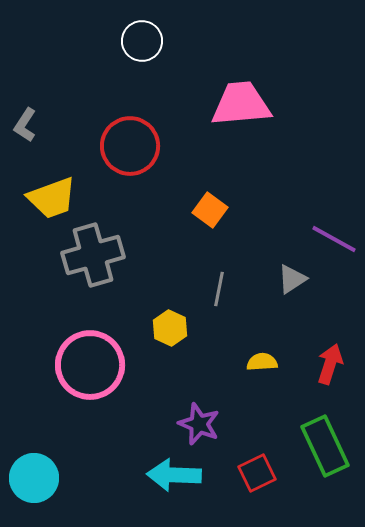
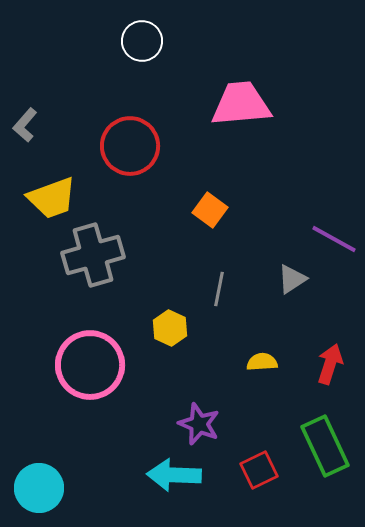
gray L-shape: rotated 8 degrees clockwise
red square: moved 2 px right, 3 px up
cyan circle: moved 5 px right, 10 px down
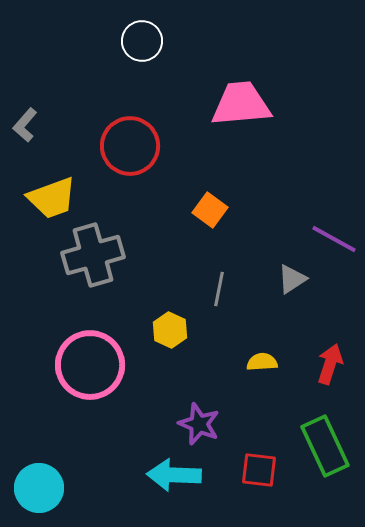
yellow hexagon: moved 2 px down
red square: rotated 33 degrees clockwise
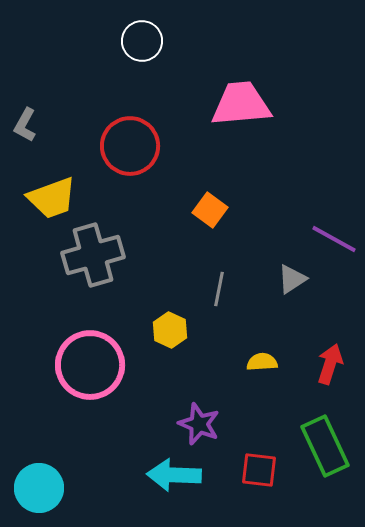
gray L-shape: rotated 12 degrees counterclockwise
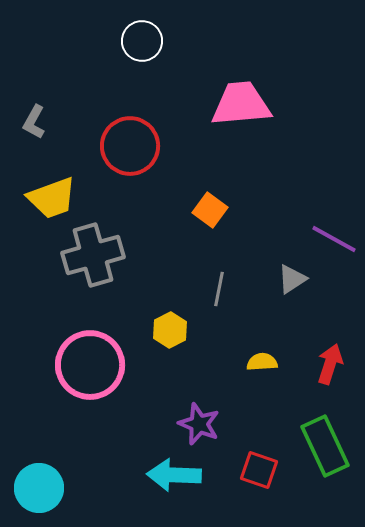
gray L-shape: moved 9 px right, 3 px up
yellow hexagon: rotated 8 degrees clockwise
red square: rotated 12 degrees clockwise
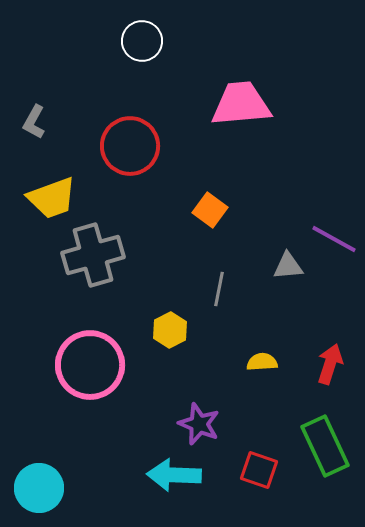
gray triangle: moved 4 px left, 13 px up; rotated 28 degrees clockwise
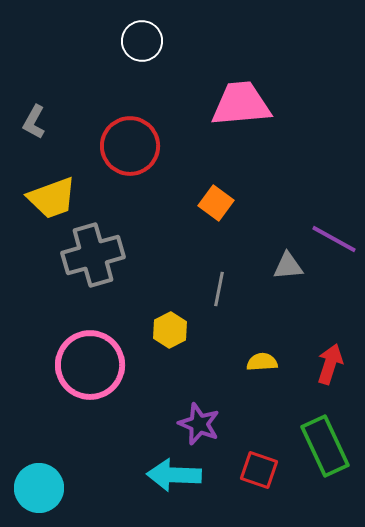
orange square: moved 6 px right, 7 px up
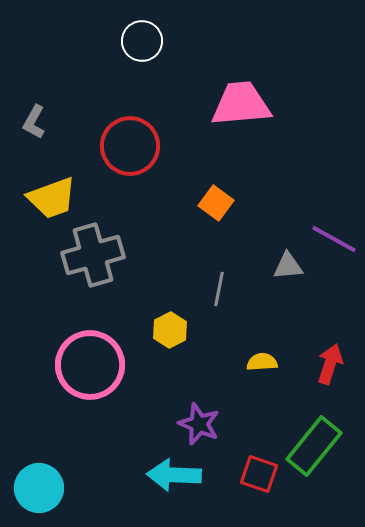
green rectangle: moved 11 px left; rotated 64 degrees clockwise
red square: moved 4 px down
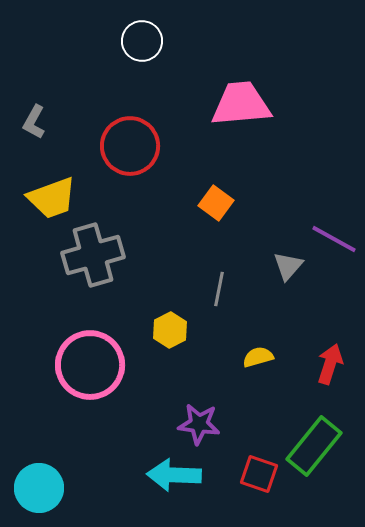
gray triangle: rotated 44 degrees counterclockwise
yellow semicircle: moved 4 px left, 5 px up; rotated 12 degrees counterclockwise
purple star: rotated 15 degrees counterclockwise
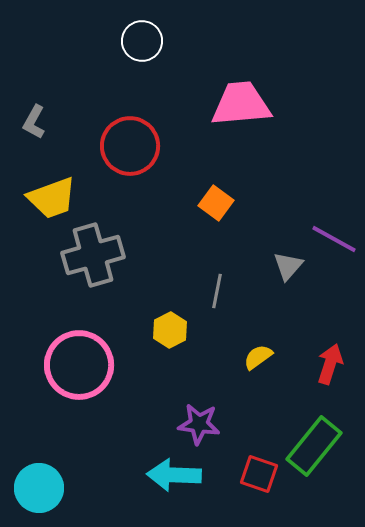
gray line: moved 2 px left, 2 px down
yellow semicircle: rotated 20 degrees counterclockwise
pink circle: moved 11 px left
